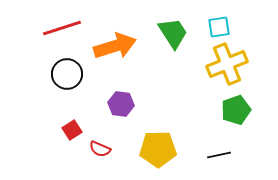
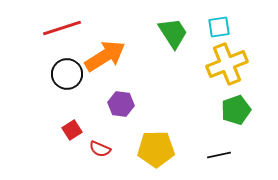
orange arrow: moved 10 px left, 10 px down; rotated 15 degrees counterclockwise
yellow pentagon: moved 2 px left
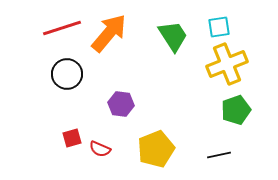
green trapezoid: moved 3 px down
orange arrow: moved 4 px right, 23 px up; rotated 18 degrees counterclockwise
red square: moved 8 px down; rotated 18 degrees clockwise
yellow pentagon: rotated 21 degrees counterclockwise
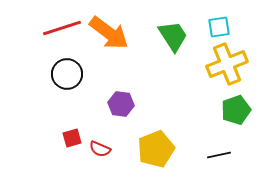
orange arrow: rotated 87 degrees clockwise
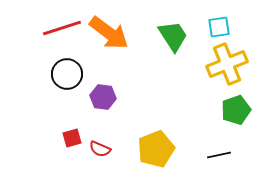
purple hexagon: moved 18 px left, 7 px up
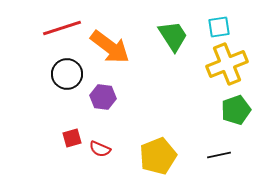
orange arrow: moved 1 px right, 14 px down
yellow pentagon: moved 2 px right, 7 px down
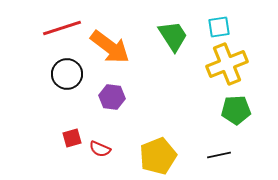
purple hexagon: moved 9 px right
green pentagon: rotated 16 degrees clockwise
